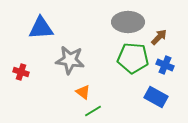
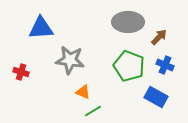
green pentagon: moved 4 px left, 8 px down; rotated 16 degrees clockwise
orange triangle: rotated 14 degrees counterclockwise
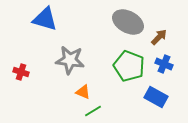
gray ellipse: rotated 28 degrees clockwise
blue triangle: moved 4 px right, 9 px up; rotated 20 degrees clockwise
blue cross: moved 1 px left, 1 px up
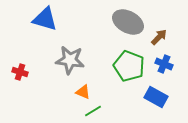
red cross: moved 1 px left
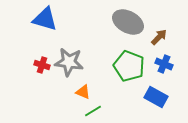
gray star: moved 1 px left, 2 px down
red cross: moved 22 px right, 7 px up
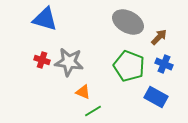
red cross: moved 5 px up
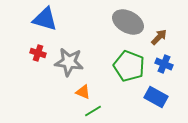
red cross: moved 4 px left, 7 px up
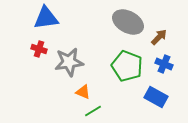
blue triangle: moved 1 px right, 1 px up; rotated 24 degrees counterclockwise
red cross: moved 1 px right, 4 px up
gray star: rotated 16 degrees counterclockwise
green pentagon: moved 2 px left
